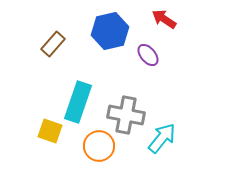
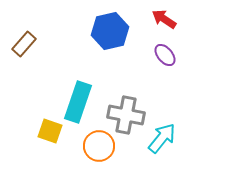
brown rectangle: moved 29 px left
purple ellipse: moved 17 px right
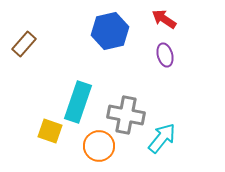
purple ellipse: rotated 25 degrees clockwise
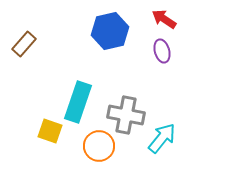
purple ellipse: moved 3 px left, 4 px up
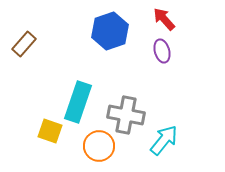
red arrow: rotated 15 degrees clockwise
blue hexagon: rotated 6 degrees counterclockwise
cyan arrow: moved 2 px right, 2 px down
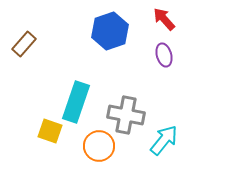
purple ellipse: moved 2 px right, 4 px down
cyan rectangle: moved 2 px left
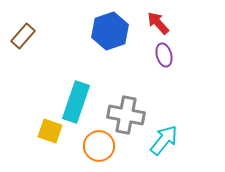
red arrow: moved 6 px left, 4 px down
brown rectangle: moved 1 px left, 8 px up
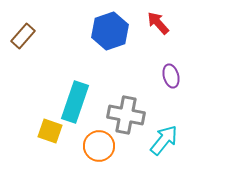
purple ellipse: moved 7 px right, 21 px down
cyan rectangle: moved 1 px left
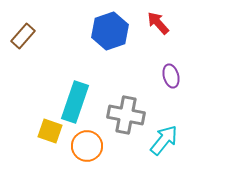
orange circle: moved 12 px left
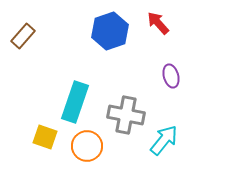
yellow square: moved 5 px left, 6 px down
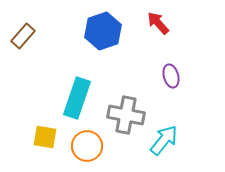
blue hexagon: moved 7 px left
cyan rectangle: moved 2 px right, 4 px up
yellow square: rotated 10 degrees counterclockwise
